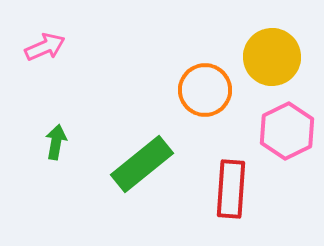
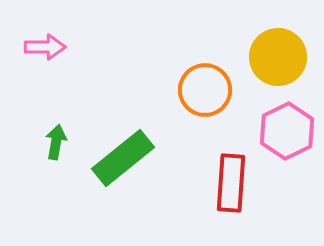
pink arrow: rotated 24 degrees clockwise
yellow circle: moved 6 px right
green rectangle: moved 19 px left, 6 px up
red rectangle: moved 6 px up
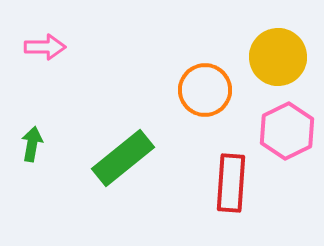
green arrow: moved 24 px left, 2 px down
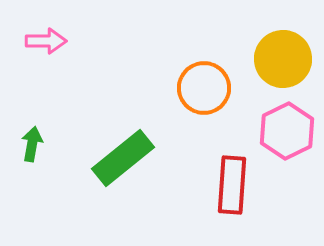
pink arrow: moved 1 px right, 6 px up
yellow circle: moved 5 px right, 2 px down
orange circle: moved 1 px left, 2 px up
red rectangle: moved 1 px right, 2 px down
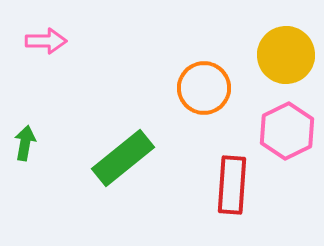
yellow circle: moved 3 px right, 4 px up
green arrow: moved 7 px left, 1 px up
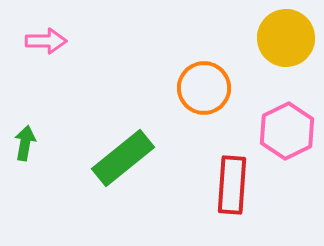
yellow circle: moved 17 px up
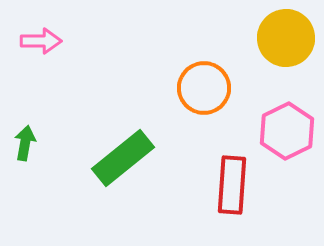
pink arrow: moved 5 px left
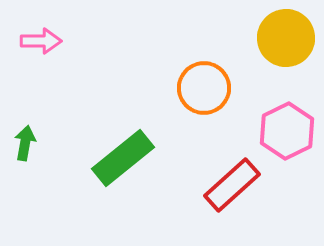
red rectangle: rotated 44 degrees clockwise
